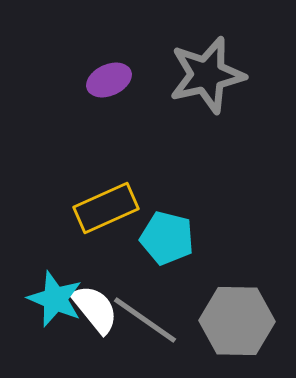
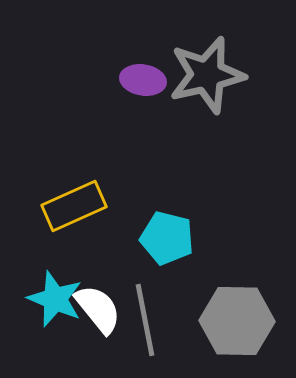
purple ellipse: moved 34 px right; rotated 33 degrees clockwise
yellow rectangle: moved 32 px left, 2 px up
white semicircle: moved 3 px right
gray line: rotated 44 degrees clockwise
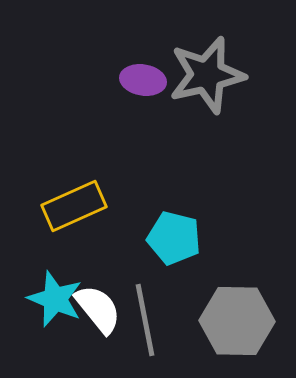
cyan pentagon: moved 7 px right
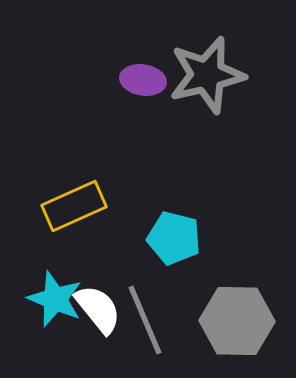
gray line: rotated 12 degrees counterclockwise
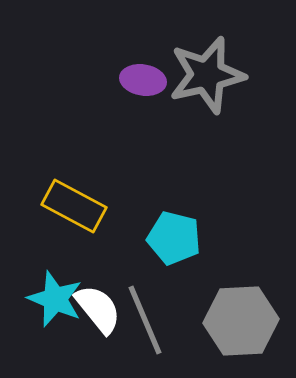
yellow rectangle: rotated 52 degrees clockwise
gray hexagon: moved 4 px right; rotated 4 degrees counterclockwise
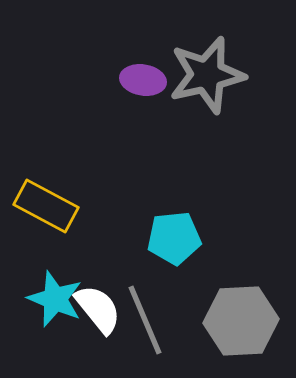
yellow rectangle: moved 28 px left
cyan pentagon: rotated 20 degrees counterclockwise
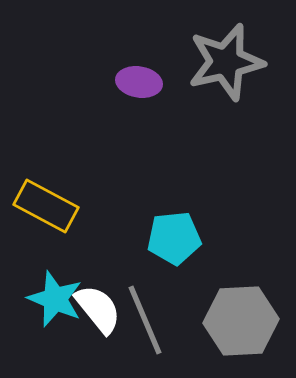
gray star: moved 19 px right, 13 px up
purple ellipse: moved 4 px left, 2 px down
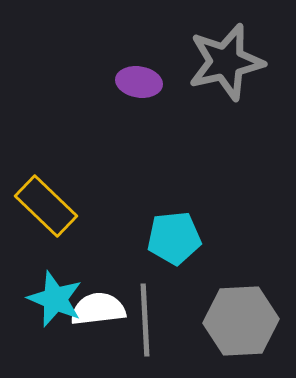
yellow rectangle: rotated 16 degrees clockwise
white semicircle: rotated 58 degrees counterclockwise
gray line: rotated 20 degrees clockwise
